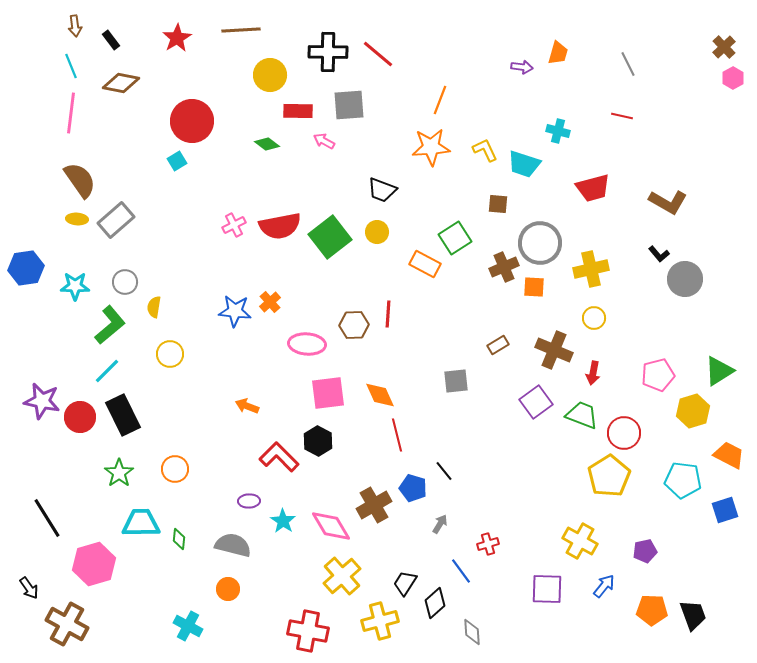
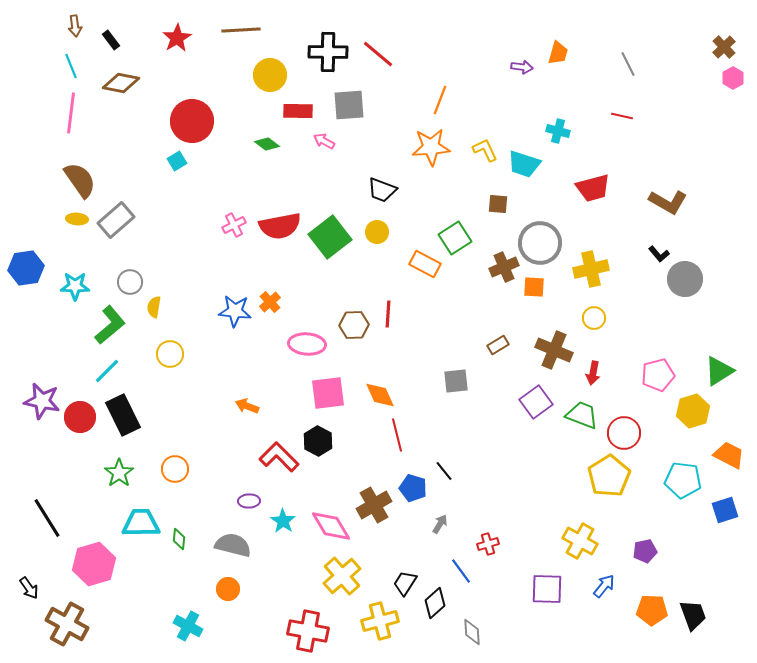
gray circle at (125, 282): moved 5 px right
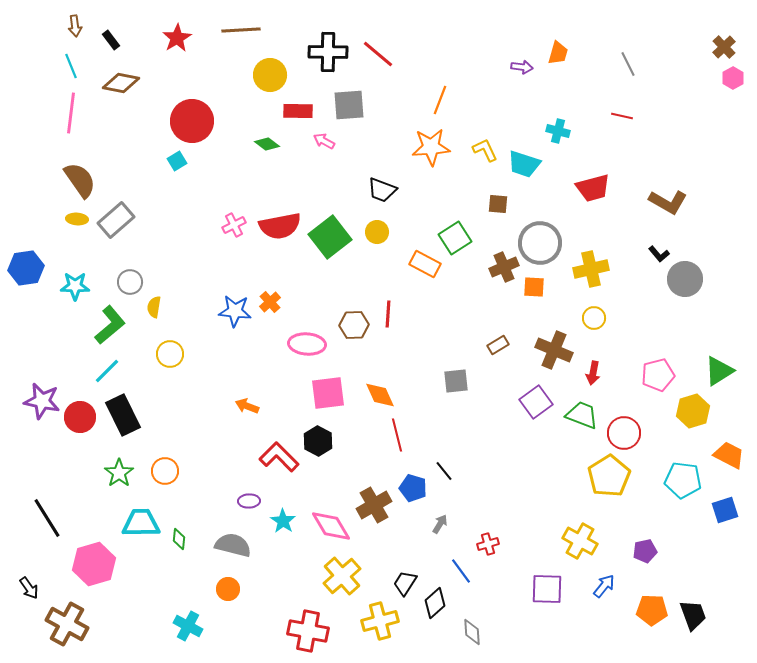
orange circle at (175, 469): moved 10 px left, 2 px down
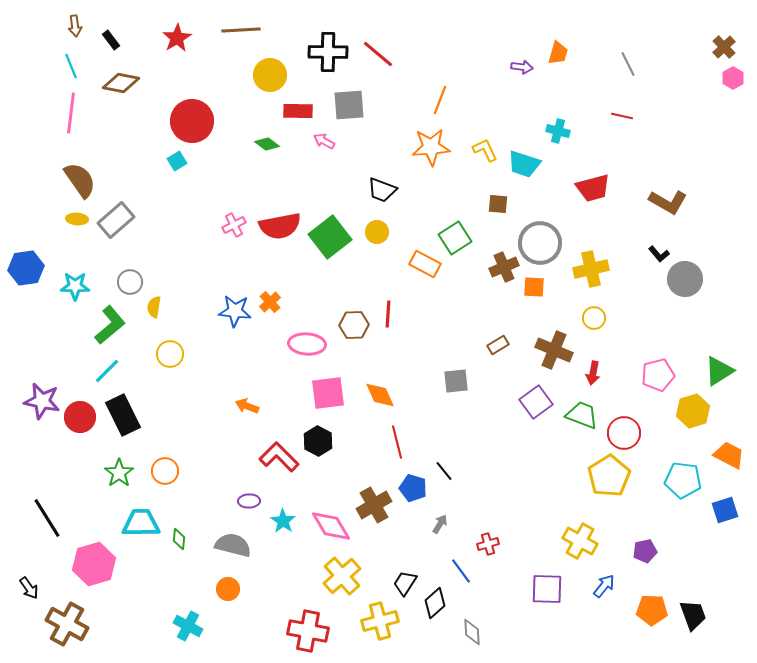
red line at (397, 435): moved 7 px down
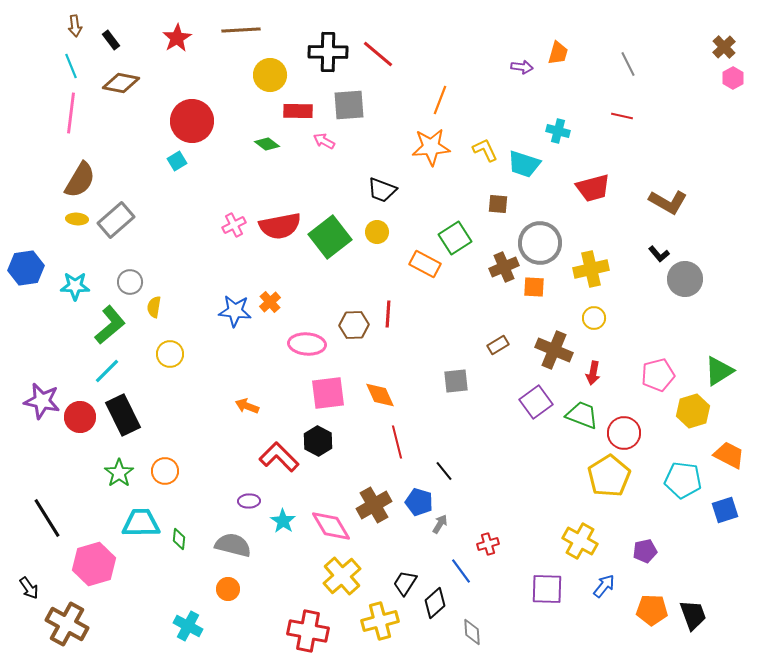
brown semicircle at (80, 180): rotated 66 degrees clockwise
blue pentagon at (413, 488): moved 6 px right, 14 px down
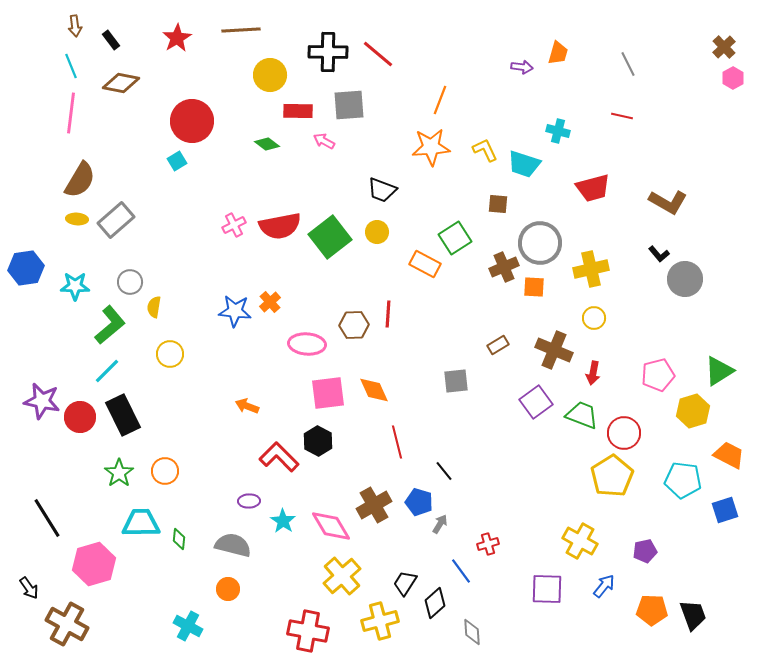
orange diamond at (380, 395): moved 6 px left, 5 px up
yellow pentagon at (609, 476): moved 3 px right
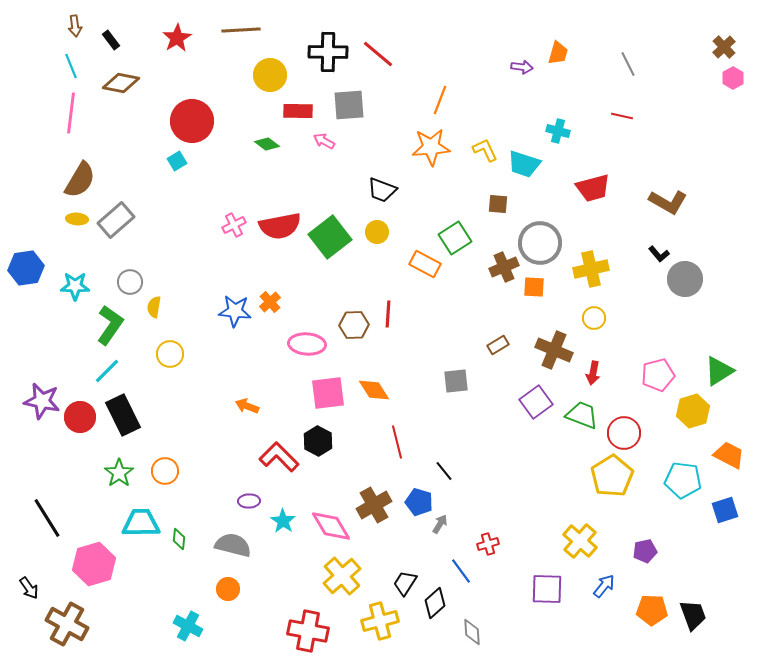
green L-shape at (110, 325): rotated 15 degrees counterclockwise
orange diamond at (374, 390): rotated 8 degrees counterclockwise
yellow cross at (580, 541): rotated 12 degrees clockwise
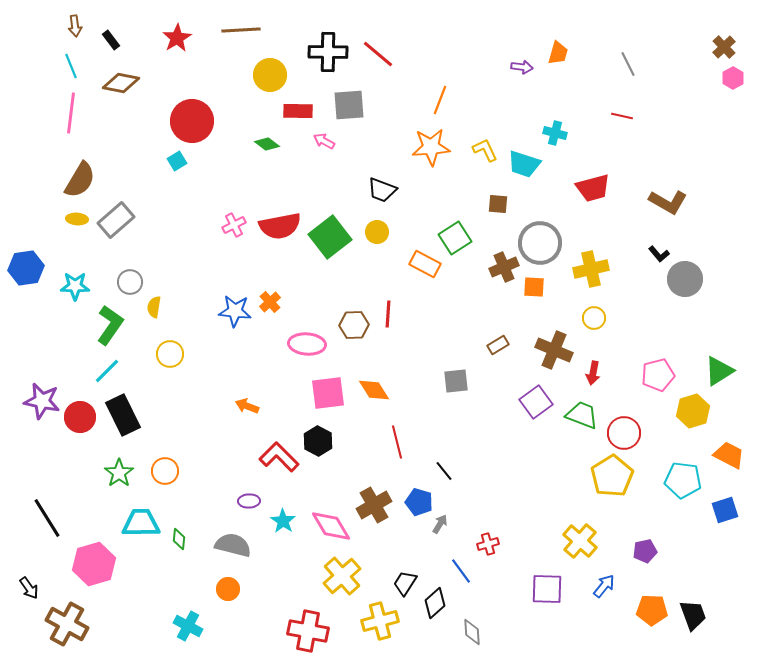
cyan cross at (558, 131): moved 3 px left, 2 px down
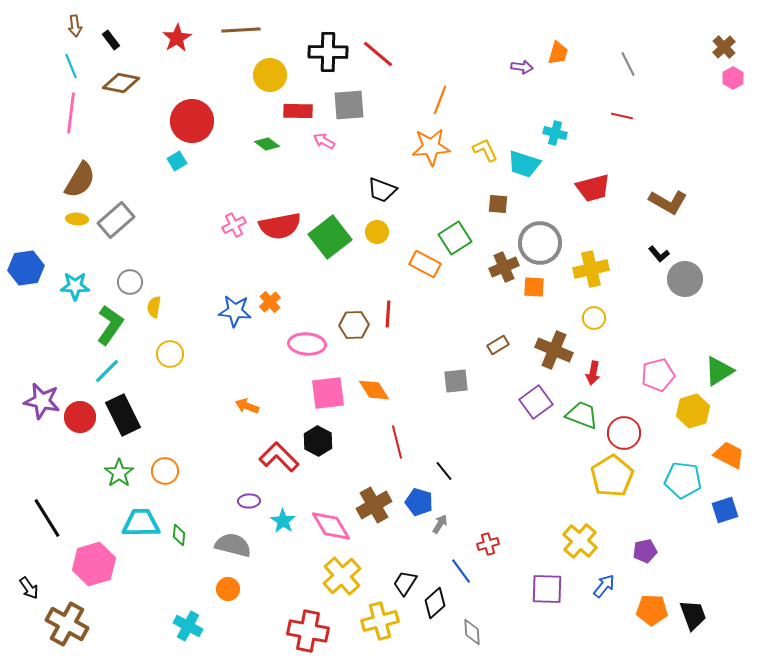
green diamond at (179, 539): moved 4 px up
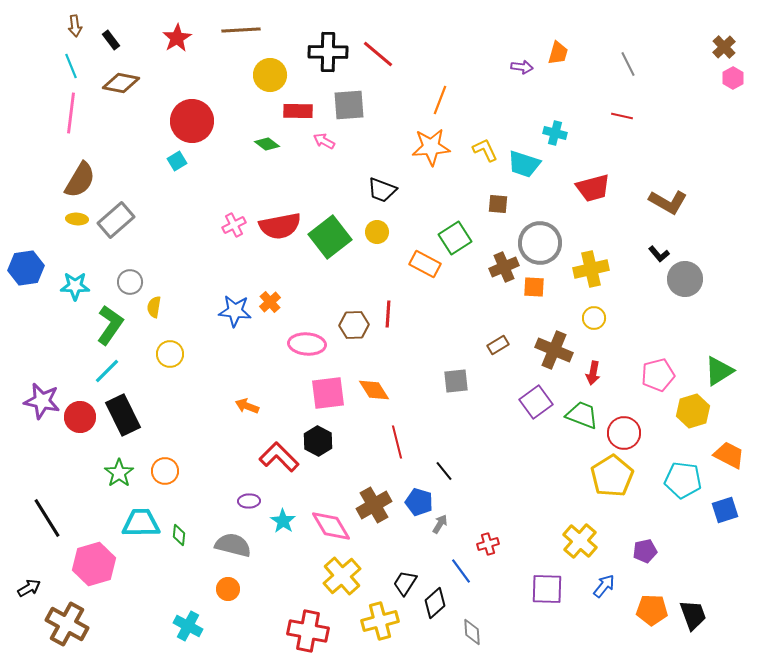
black arrow at (29, 588): rotated 85 degrees counterclockwise
